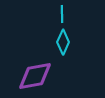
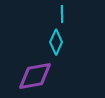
cyan diamond: moved 7 px left
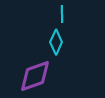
purple diamond: rotated 9 degrees counterclockwise
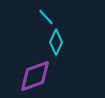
cyan line: moved 16 px left, 3 px down; rotated 42 degrees counterclockwise
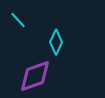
cyan line: moved 28 px left, 3 px down
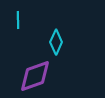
cyan line: rotated 42 degrees clockwise
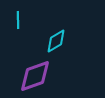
cyan diamond: moved 1 px up; rotated 35 degrees clockwise
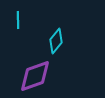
cyan diamond: rotated 20 degrees counterclockwise
